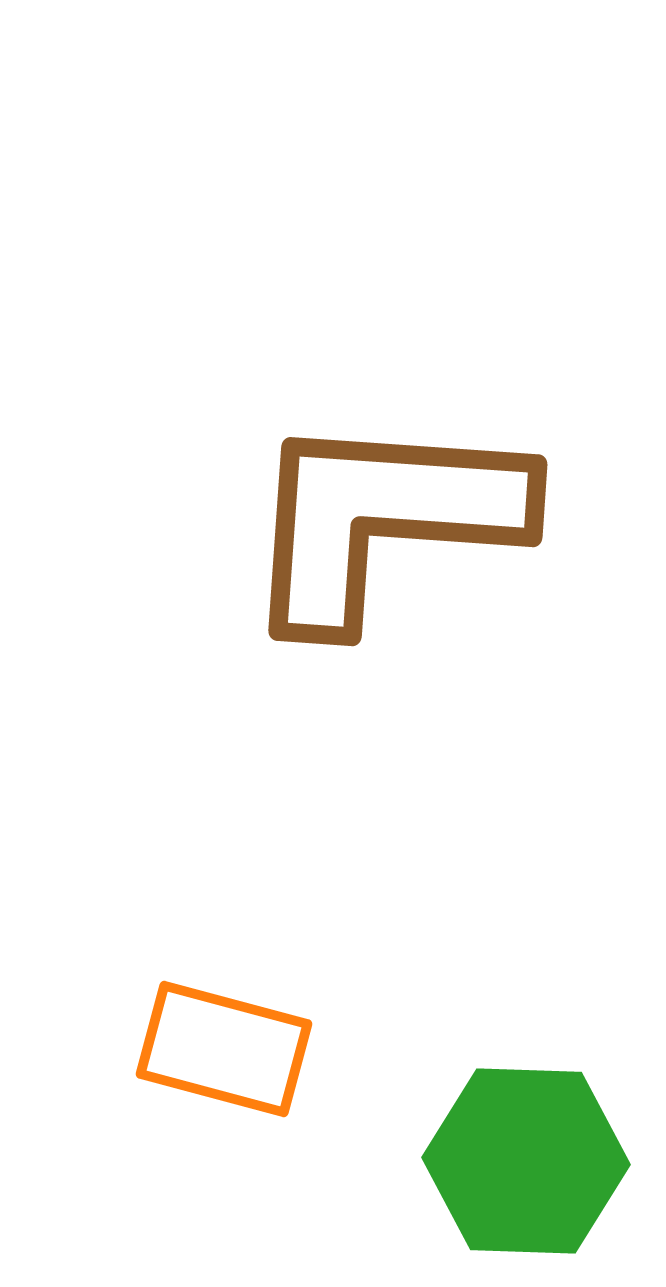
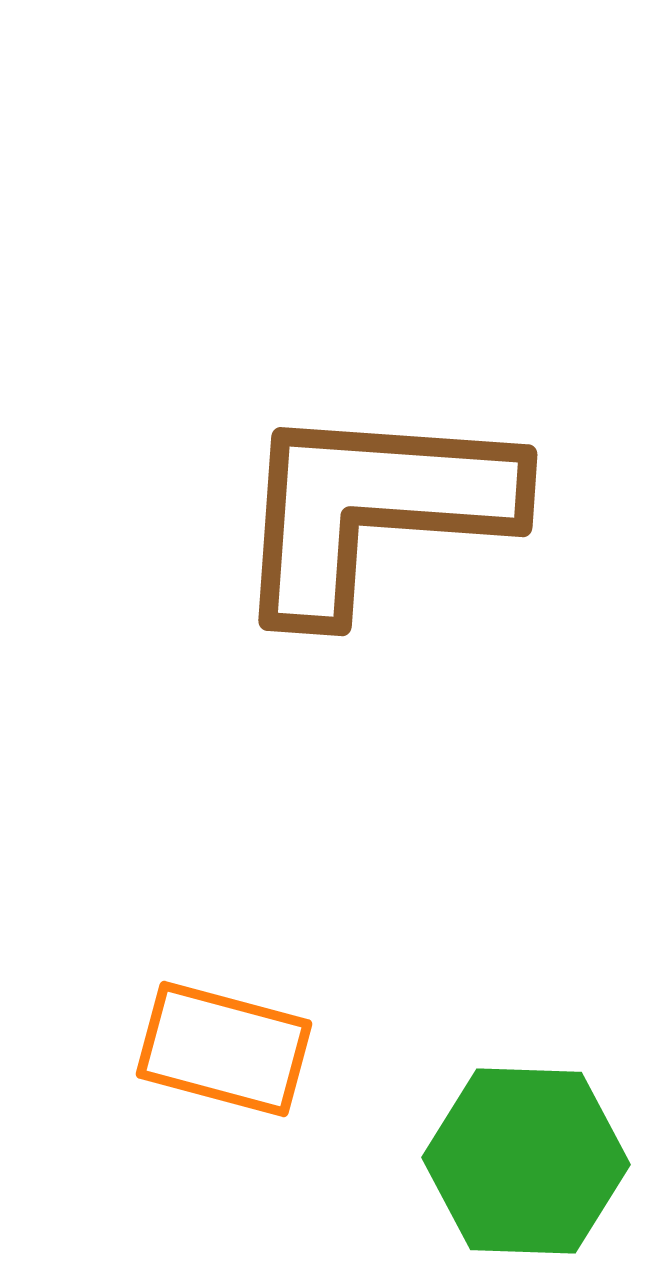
brown L-shape: moved 10 px left, 10 px up
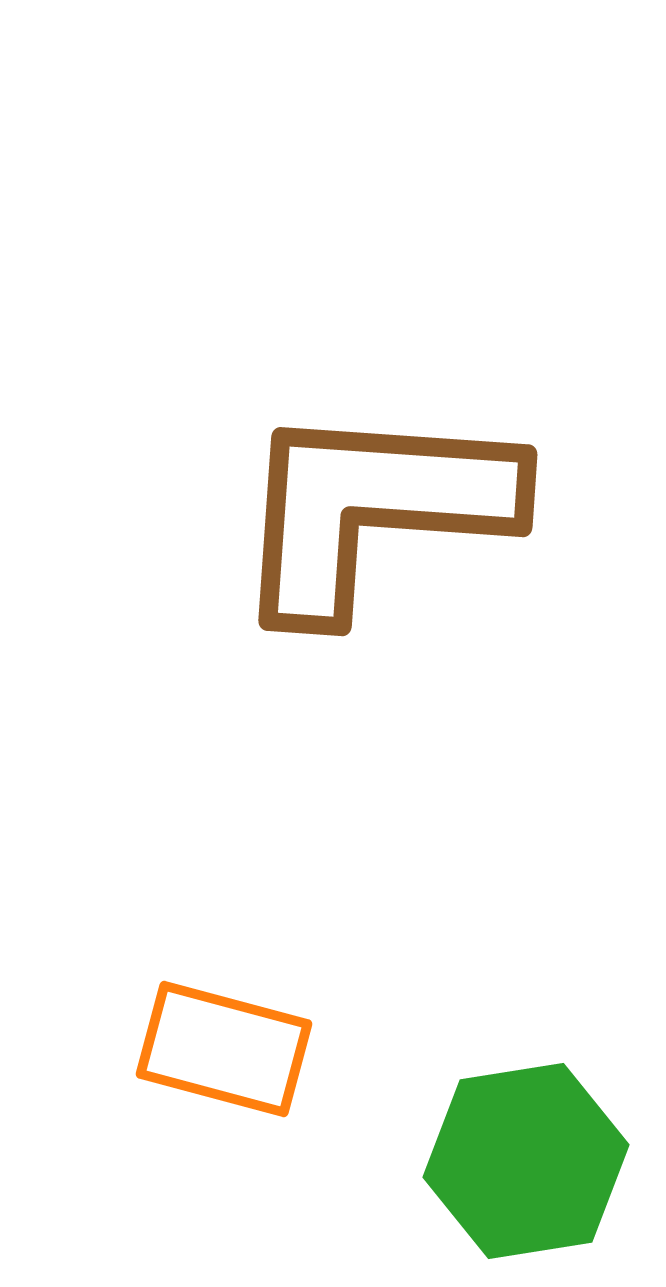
green hexagon: rotated 11 degrees counterclockwise
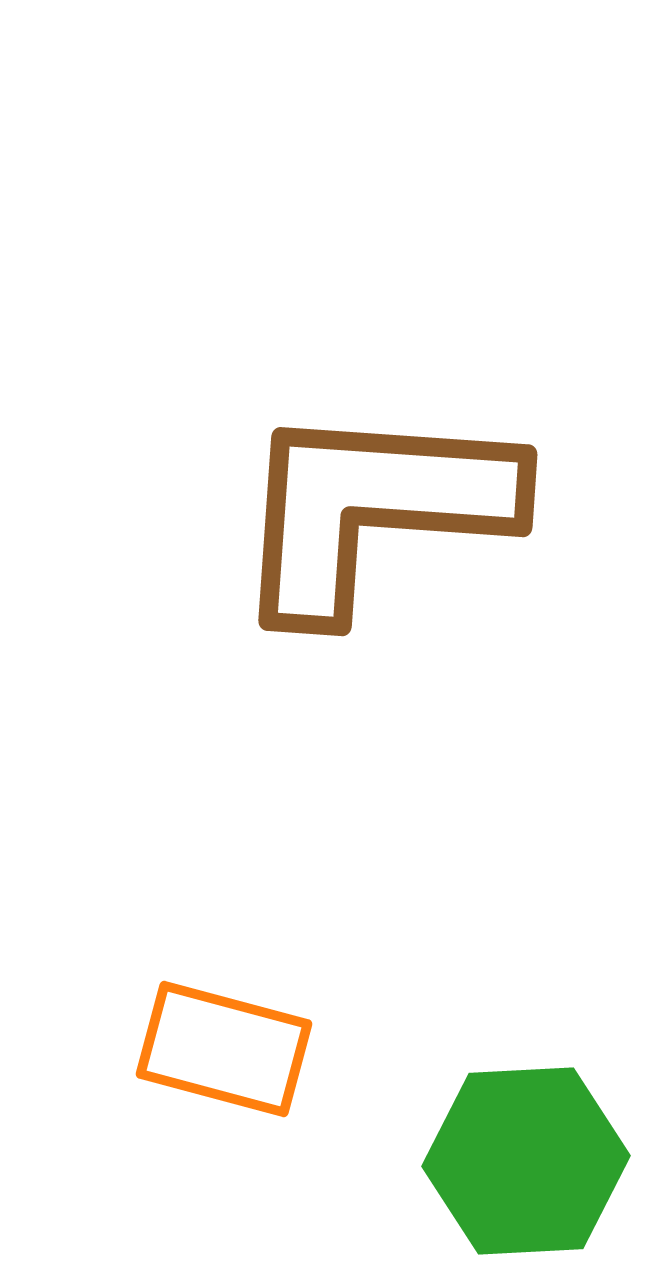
green hexagon: rotated 6 degrees clockwise
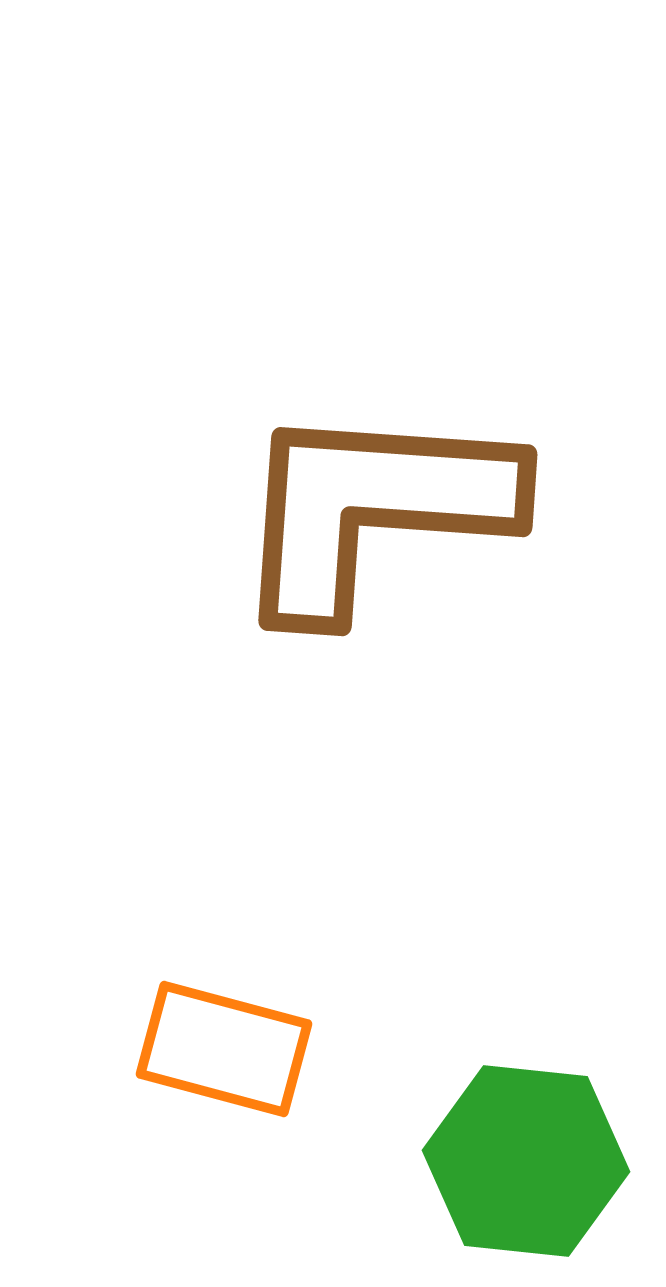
green hexagon: rotated 9 degrees clockwise
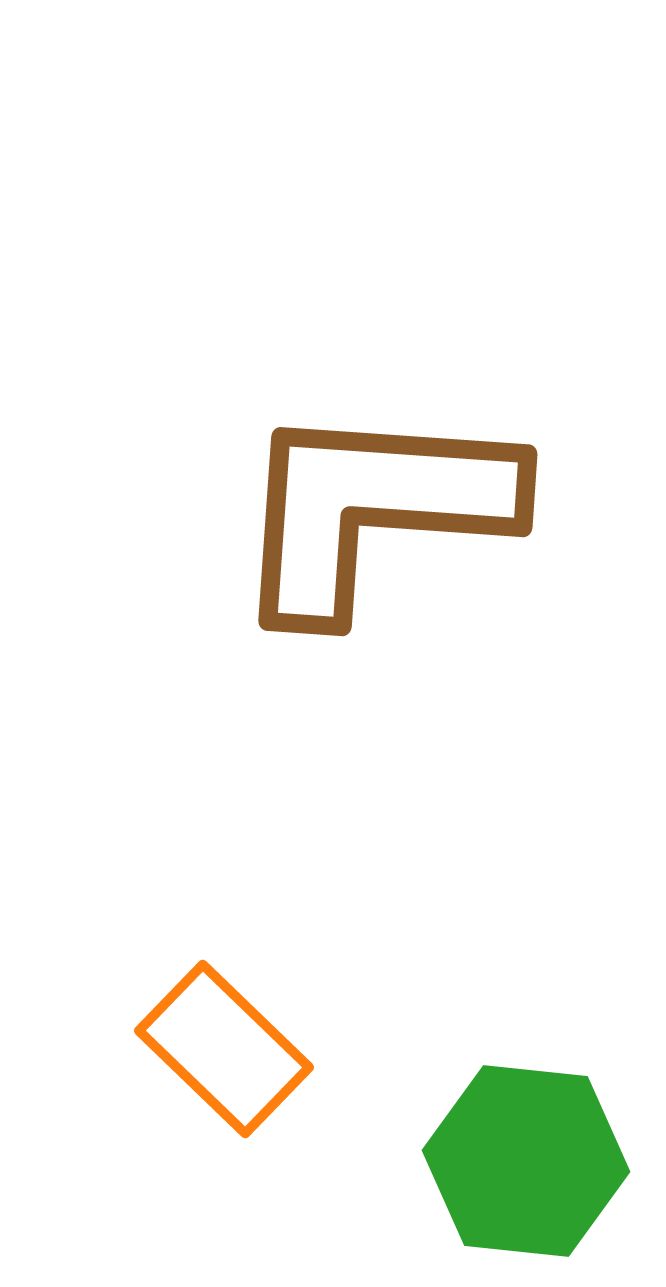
orange rectangle: rotated 29 degrees clockwise
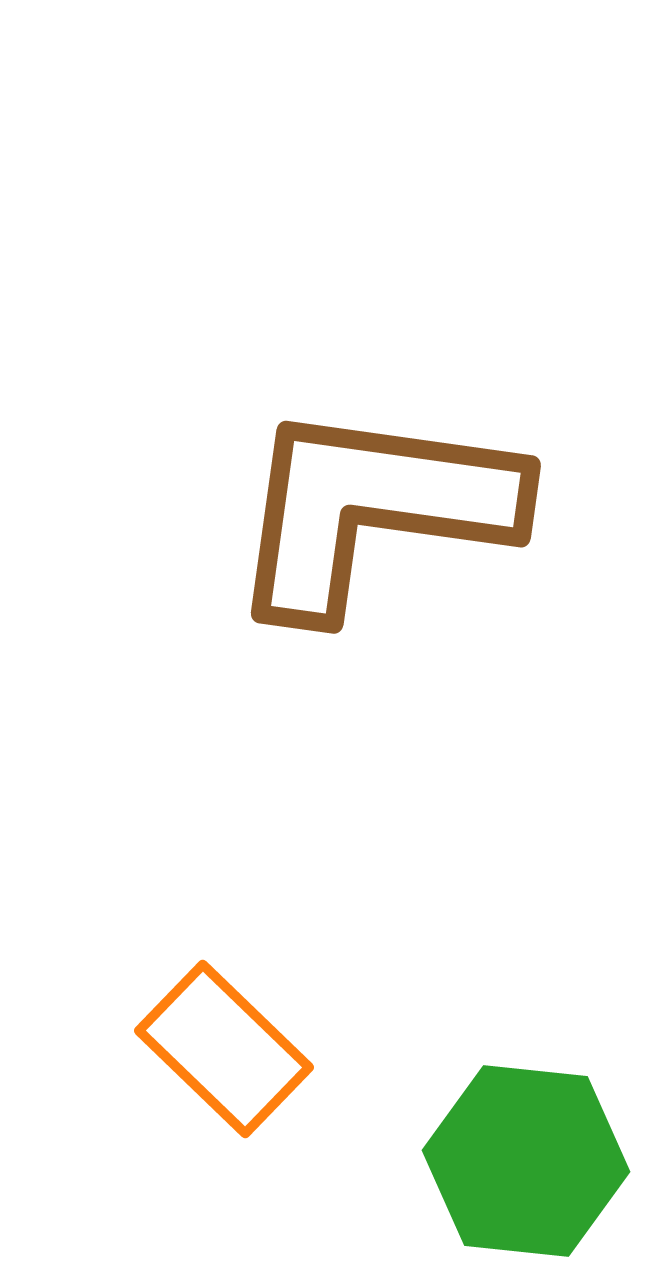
brown L-shape: rotated 4 degrees clockwise
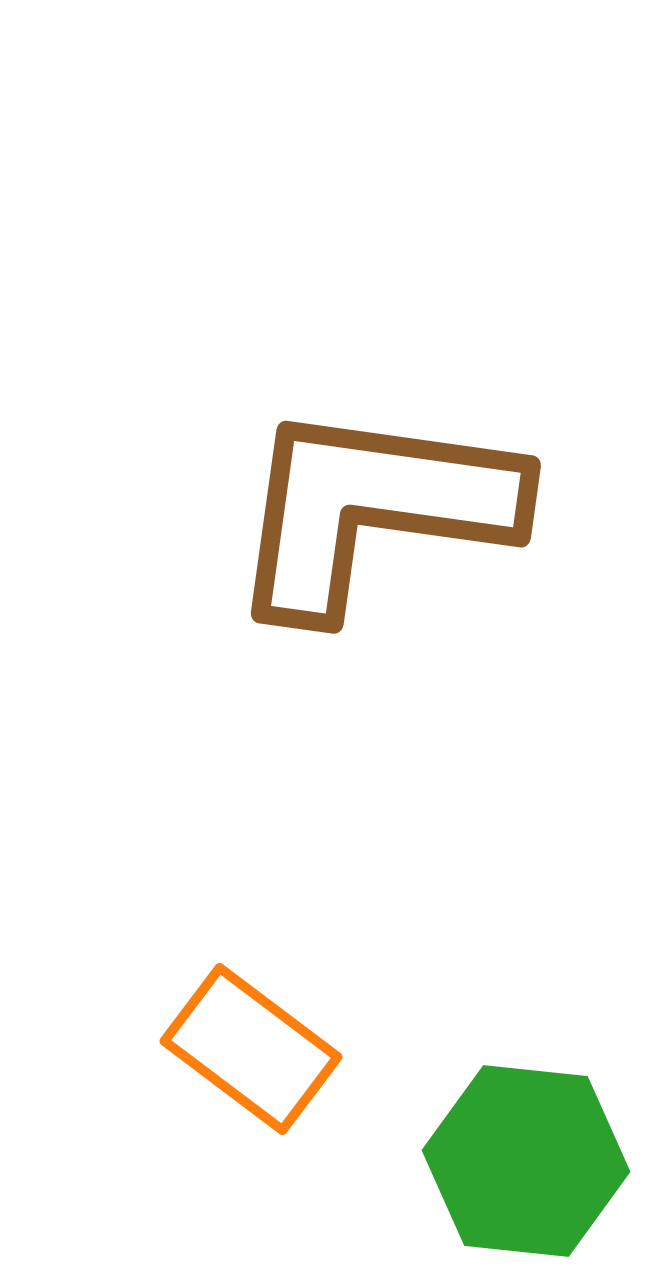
orange rectangle: moved 27 px right; rotated 7 degrees counterclockwise
